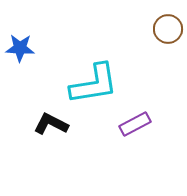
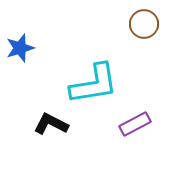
brown circle: moved 24 px left, 5 px up
blue star: rotated 20 degrees counterclockwise
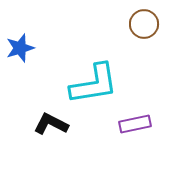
purple rectangle: rotated 16 degrees clockwise
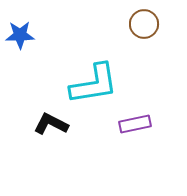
blue star: moved 13 px up; rotated 16 degrees clockwise
